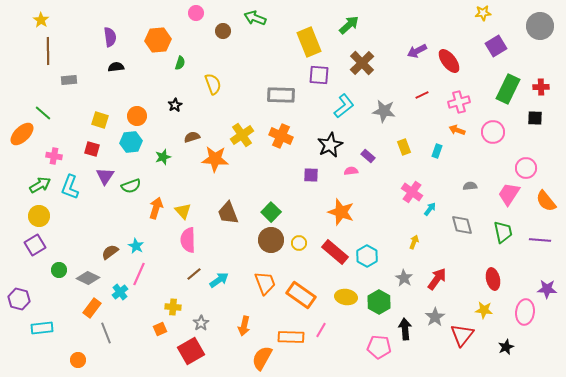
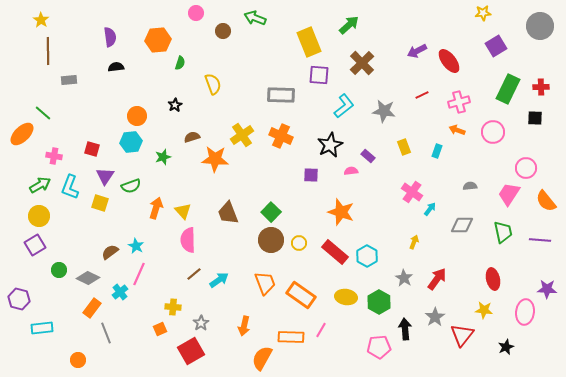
yellow square at (100, 120): moved 83 px down
gray diamond at (462, 225): rotated 75 degrees counterclockwise
pink pentagon at (379, 347): rotated 10 degrees counterclockwise
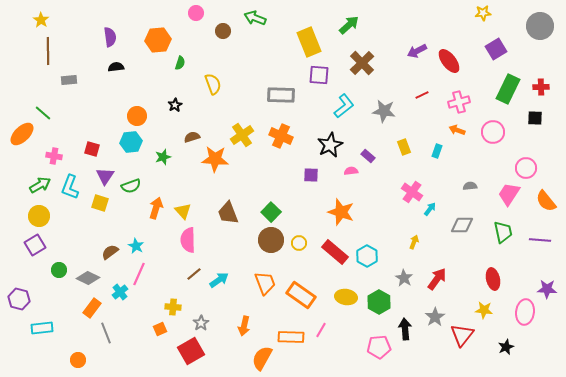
purple square at (496, 46): moved 3 px down
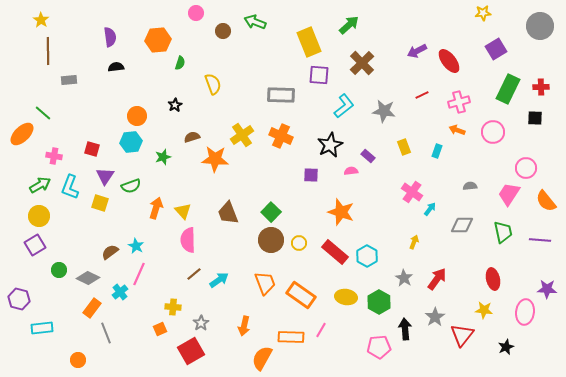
green arrow at (255, 18): moved 4 px down
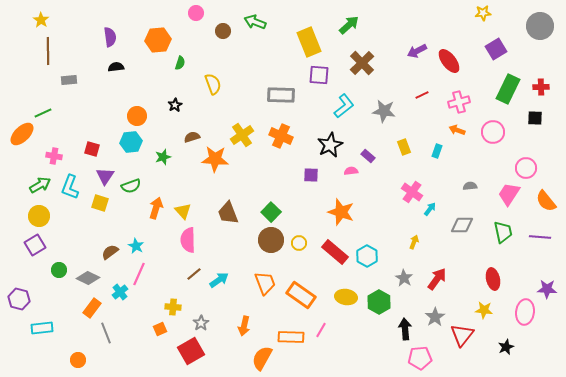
green line at (43, 113): rotated 66 degrees counterclockwise
purple line at (540, 240): moved 3 px up
pink pentagon at (379, 347): moved 41 px right, 11 px down
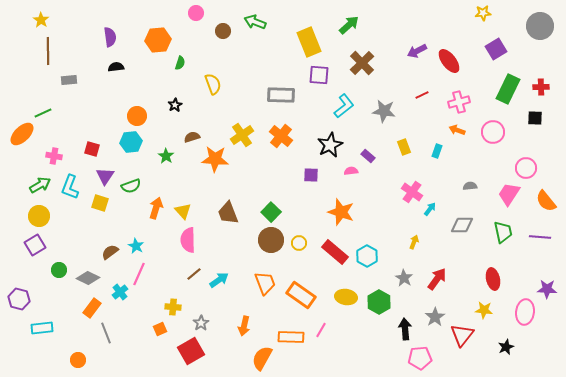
orange cross at (281, 136): rotated 15 degrees clockwise
green star at (163, 157): moved 3 px right, 1 px up; rotated 21 degrees counterclockwise
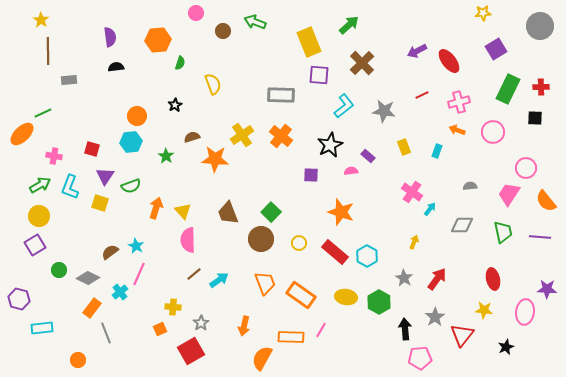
brown circle at (271, 240): moved 10 px left, 1 px up
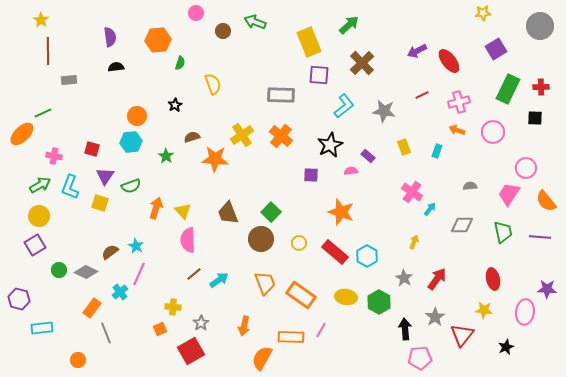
gray diamond at (88, 278): moved 2 px left, 6 px up
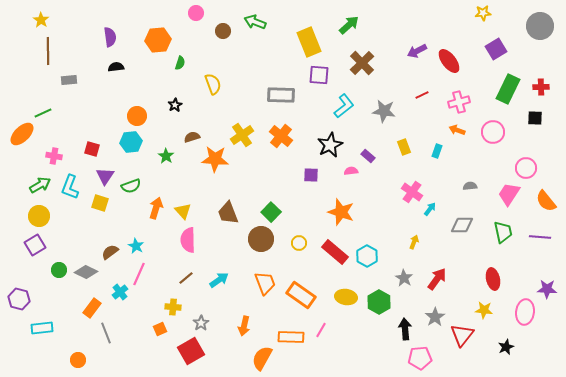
brown line at (194, 274): moved 8 px left, 4 px down
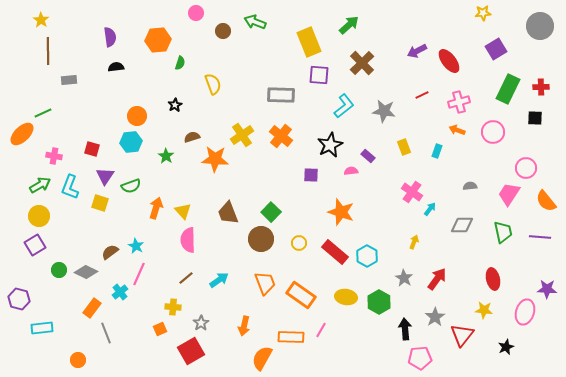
pink ellipse at (525, 312): rotated 10 degrees clockwise
